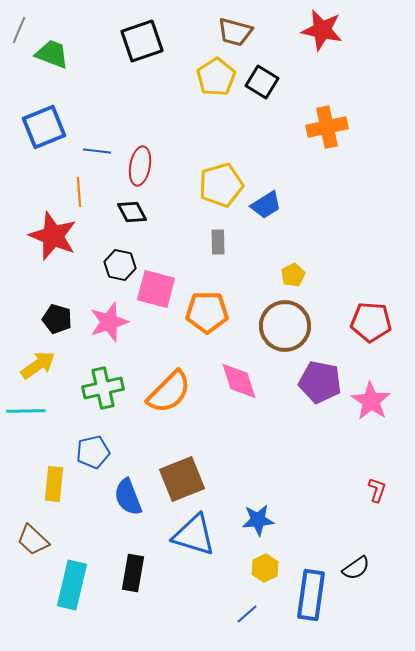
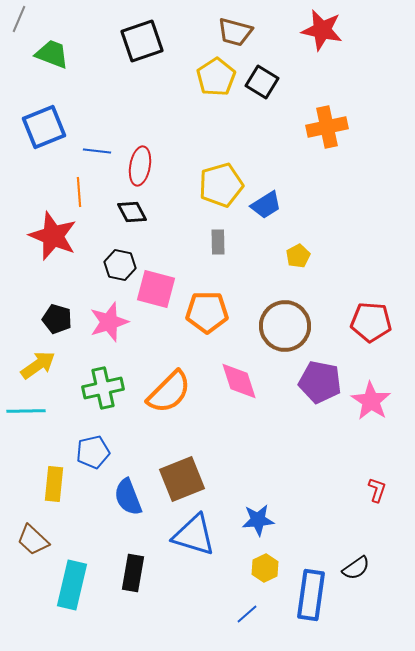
gray line at (19, 30): moved 11 px up
yellow pentagon at (293, 275): moved 5 px right, 19 px up
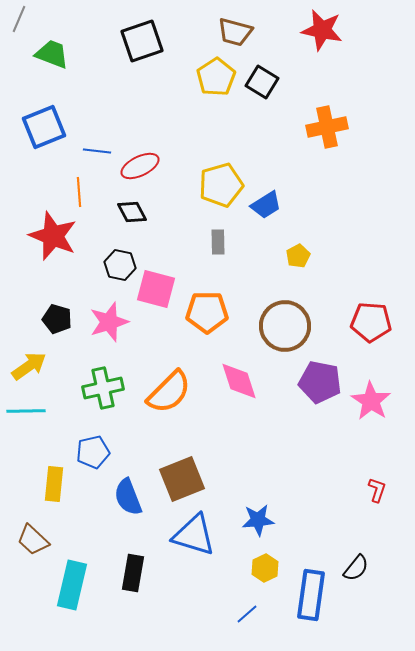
red ellipse at (140, 166): rotated 54 degrees clockwise
yellow arrow at (38, 365): moved 9 px left, 1 px down
black semicircle at (356, 568): rotated 16 degrees counterclockwise
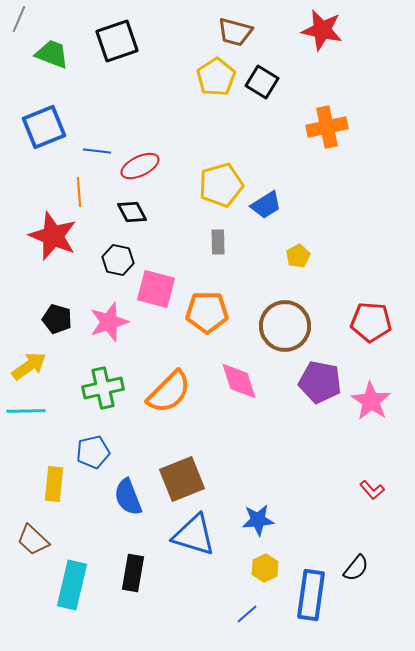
black square at (142, 41): moved 25 px left
black hexagon at (120, 265): moved 2 px left, 5 px up
red L-shape at (377, 490): moved 5 px left; rotated 120 degrees clockwise
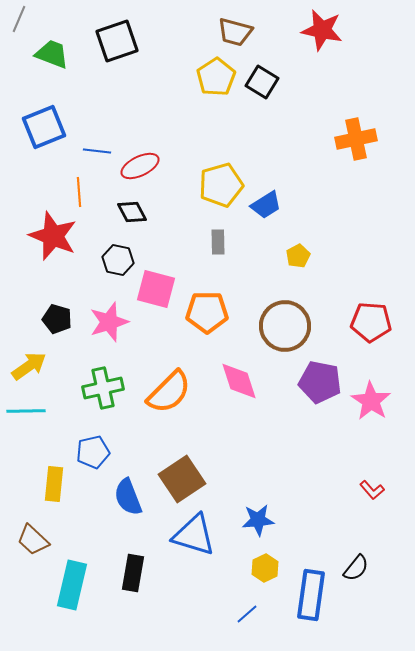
orange cross at (327, 127): moved 29 px right, 12 px down
brown square at (182, 479): rotated 12 degrees counterclockwise
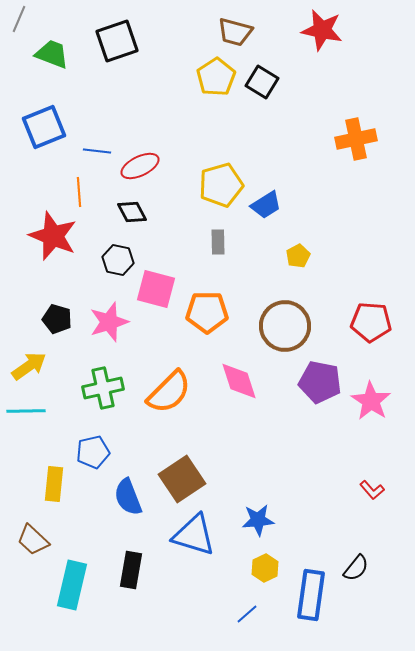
black rectangle at (133, 573): moved 2 px left, 3 px up
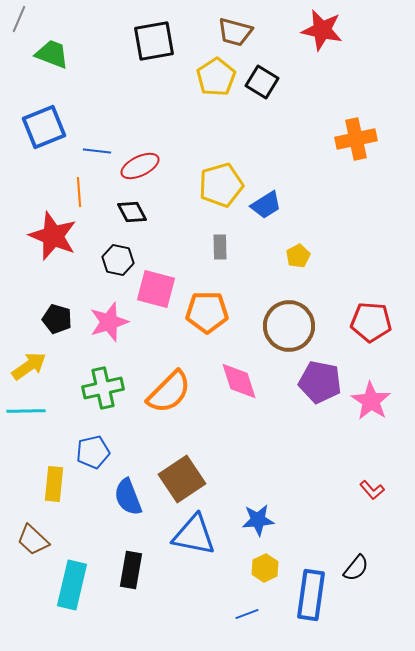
black square at (117, 41): moved 37 px right; rotated 9 degrees clockwise
gray rectangle at (218, 242): moved 2 px right, 5 px down
brown circle at (285, 326): moved 4 px right
blue triangle at (194, 535): rotated 6 degrees counterclockwise
blue line at (247, 614): rotated 20 degrees clockwise
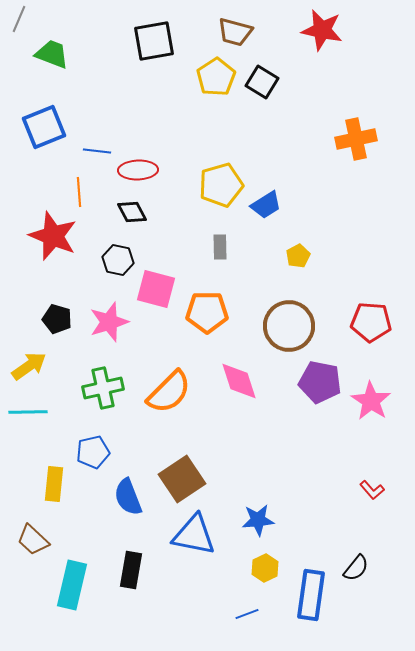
red ellipse at (140, 166): moved 2 px left, 4 px down; rotated 24 degrees clockwise
cyan line at (26, 411): moved 2 px right, 1 px down
